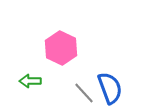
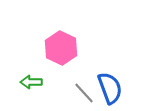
green arrow: moved 1 px right, 1 px down
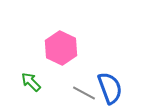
green arrow: rotated 45 degrees clockwise
gray line: rotated 20 degrees counterclockwise
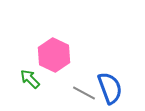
pink hexagon: moved 7 px left, 7 px down
green arrow: moved 1 px left, 3 px up
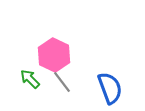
gray line: moved 22 px left, 11 px up; rotated 25 degrees clockwise
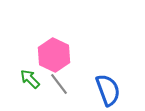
gray line: moved 3 px left, 2 px down
blue semicircle: moved 2 px left, 2 px down
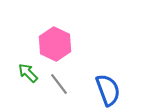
pink hexagon: moved 1 px right, 11 px up
green arrow: moved 2 px left, 6 px up
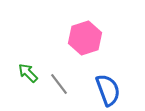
pink hexagon: moved 30 px right, 6 px up; rotated 16 degrees clockwise
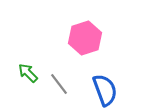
blue semicircle: moved 3 px left
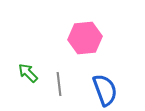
pink hexagon: rotated 12 degrees clockwise
gray line: rotated 30 degrees clockwise
